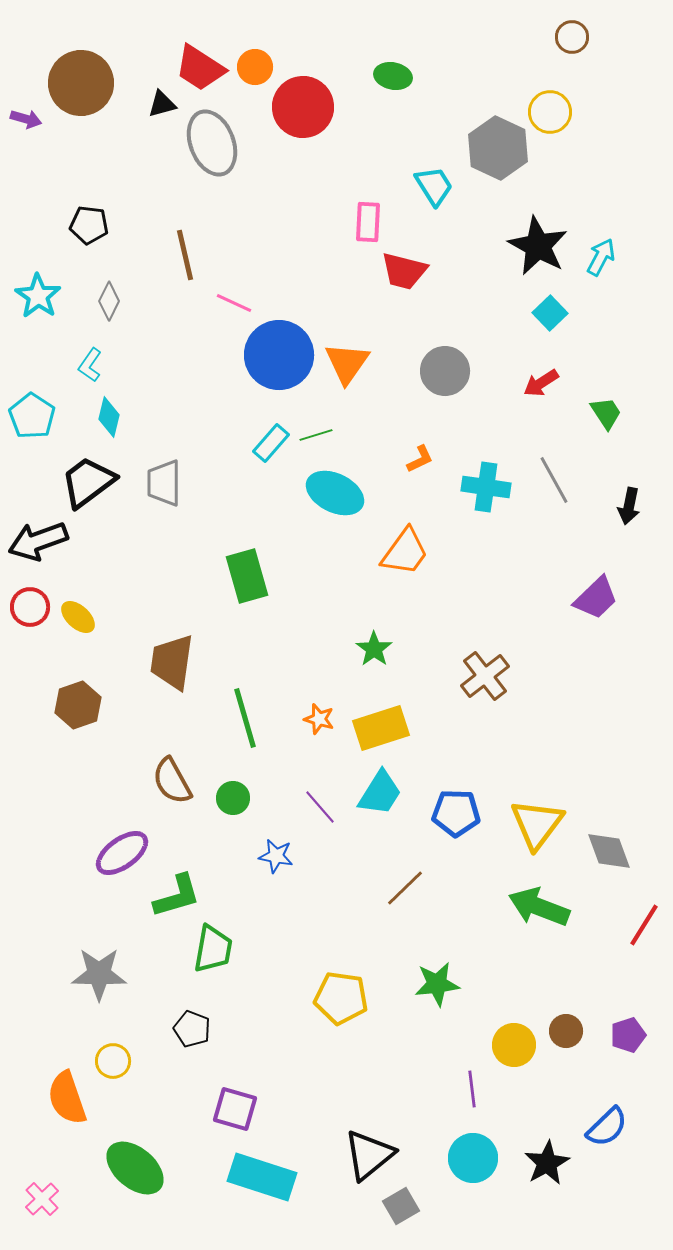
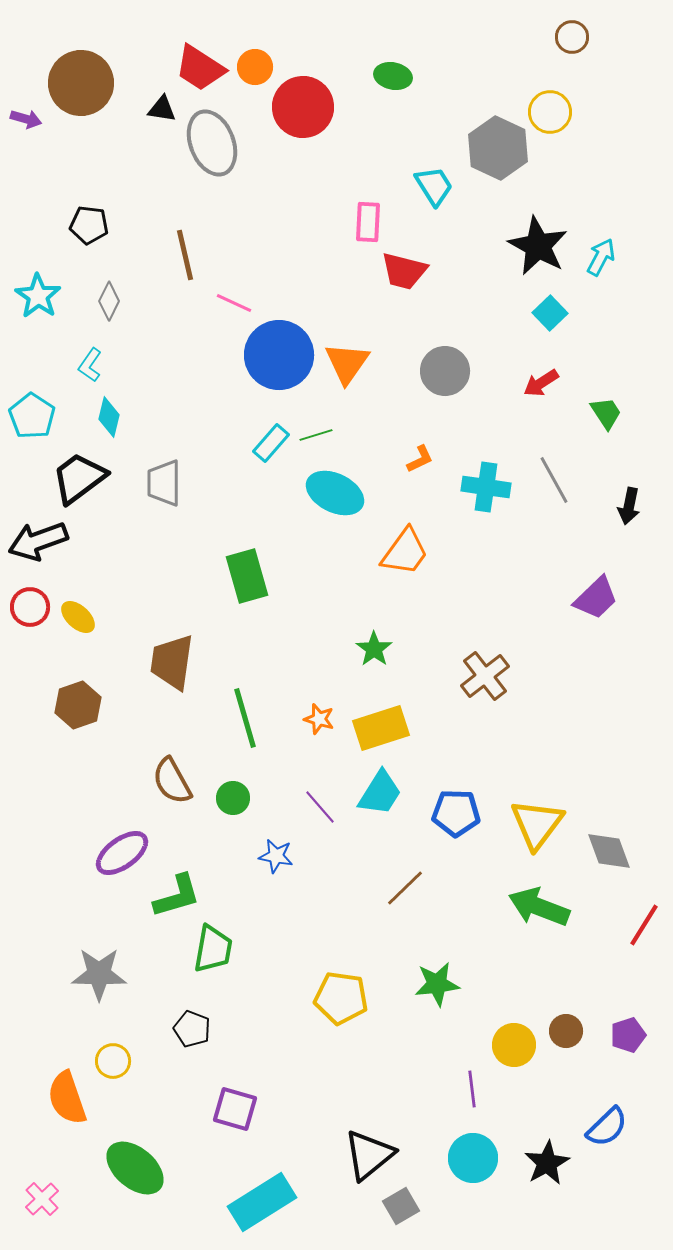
black triangle at (162, 104): moved 5 px down; rotated 24 degrees clockwise
black trapezoid at (88, 482): moved 9 px left, 4 px up
cyan rectangle at (262, 1177): moved 25 px down; rotated 50 degrees counterclockwise
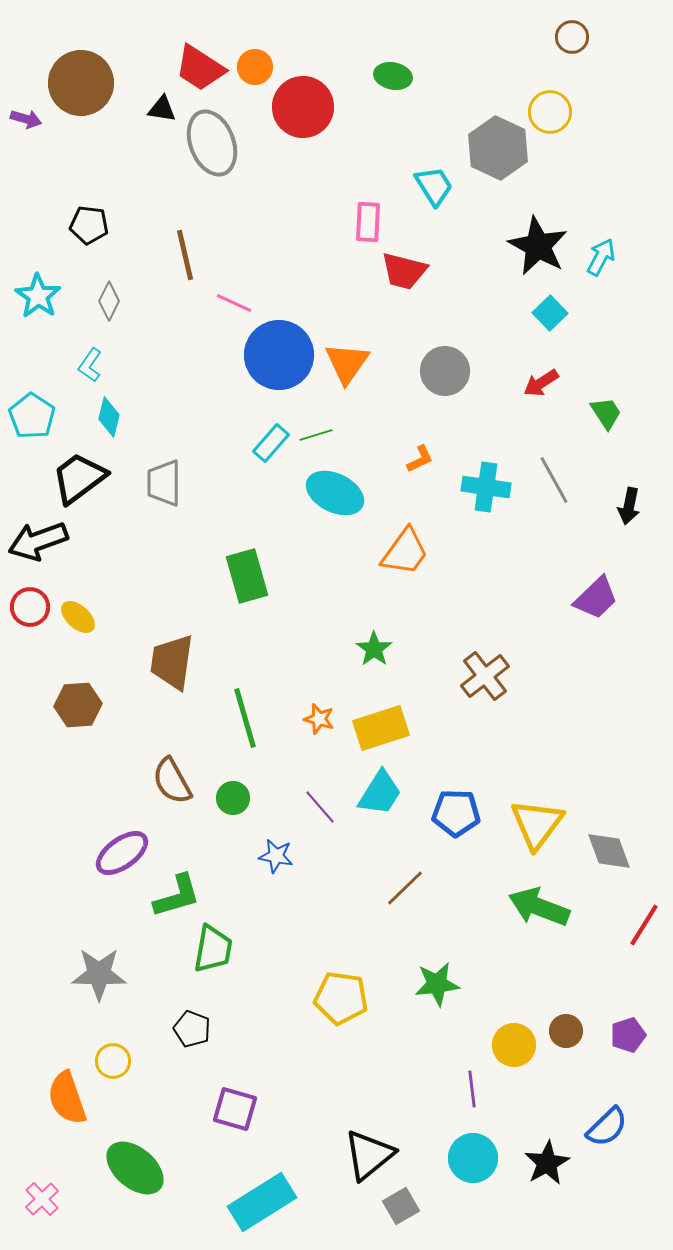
brown hexagon at (78, 705): rotated 15 degrees clockwise
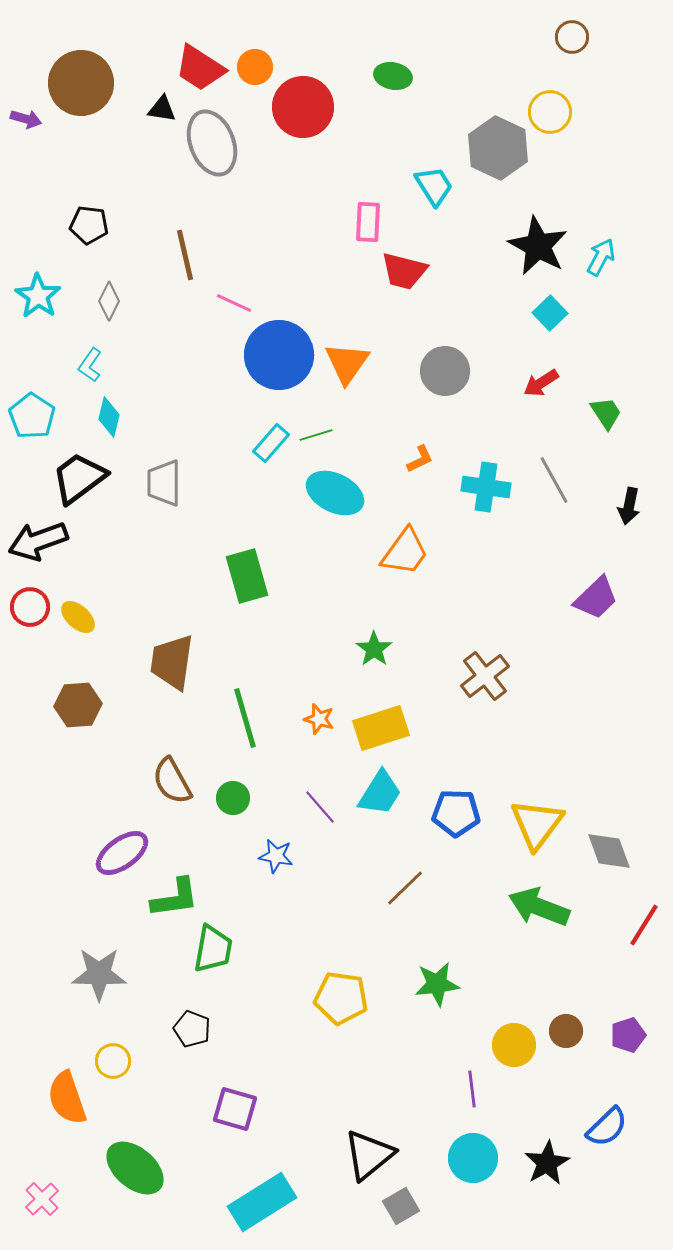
green L-shape at (177, 896): moved 2 px left, 2 px down; rotated 8 degrees clockwise
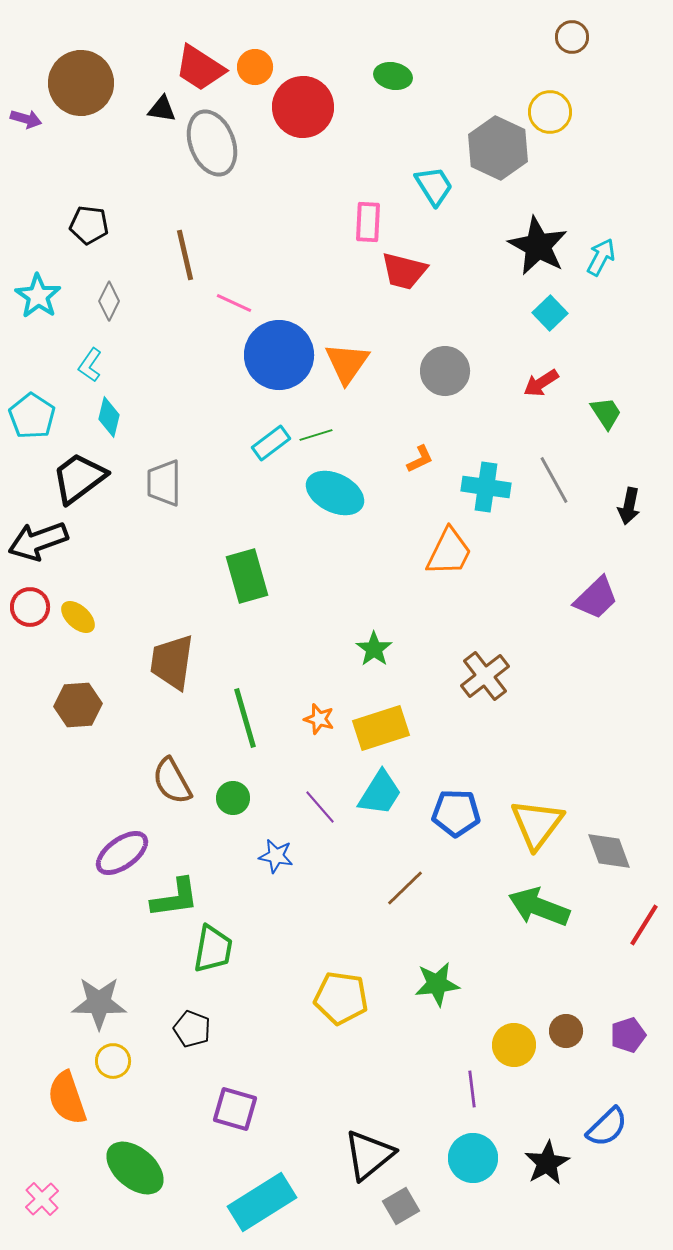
cyan rectangle at (271, 443): rotated 12 degrees clockwise
orange trapezoid at (405, 552): moved 44 px right; rotated 10 degrees counterclockwise
gray star at (99, 974): moved 29 px down
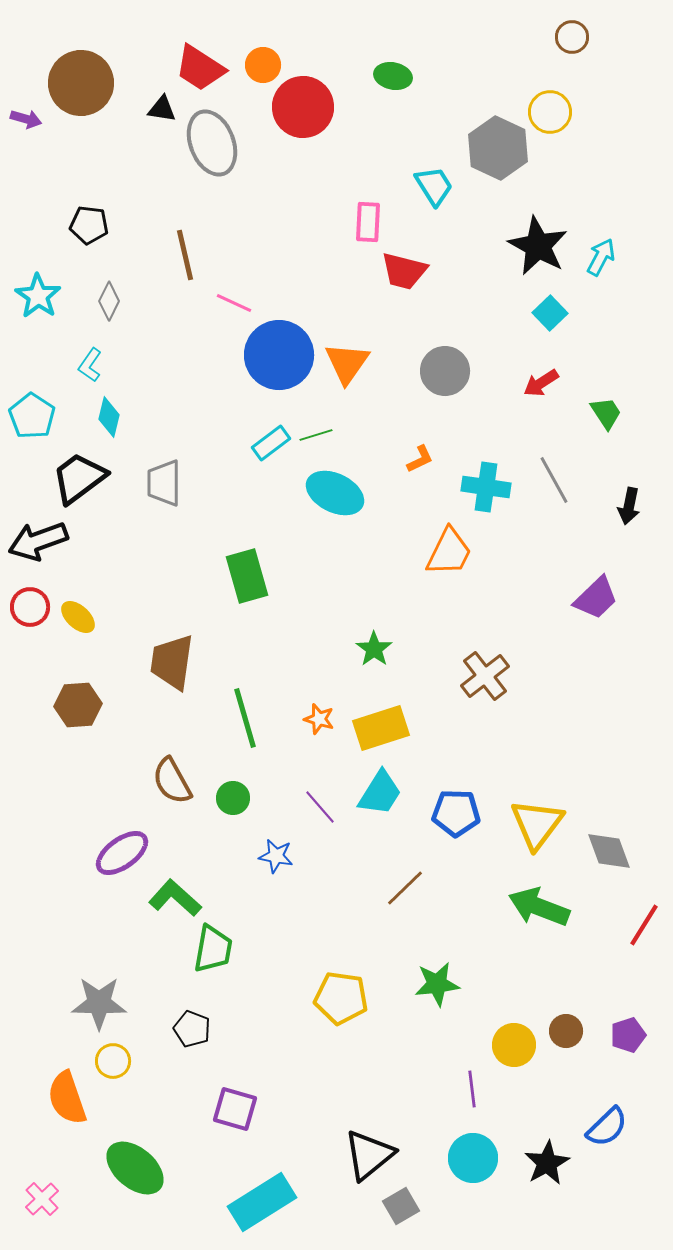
orange circle at (255, 67): moved 8 px right, 2 px up
green L-shape at (175, 898): rotated 130 degrees counterclockwise
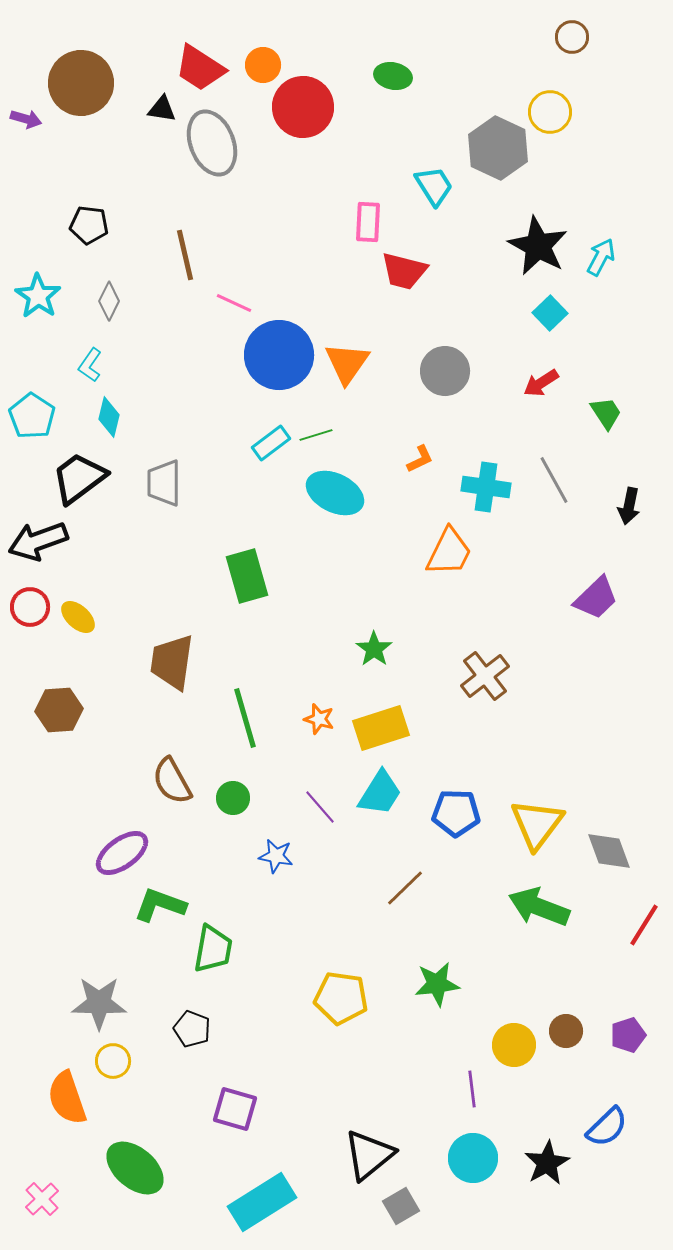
brown hexagon at (78, 705): moved 19 px left, 5 px down
green L-shape at (175, 898): moved 15 px left, 7 px down; rotated 22 degrees counterclockwise
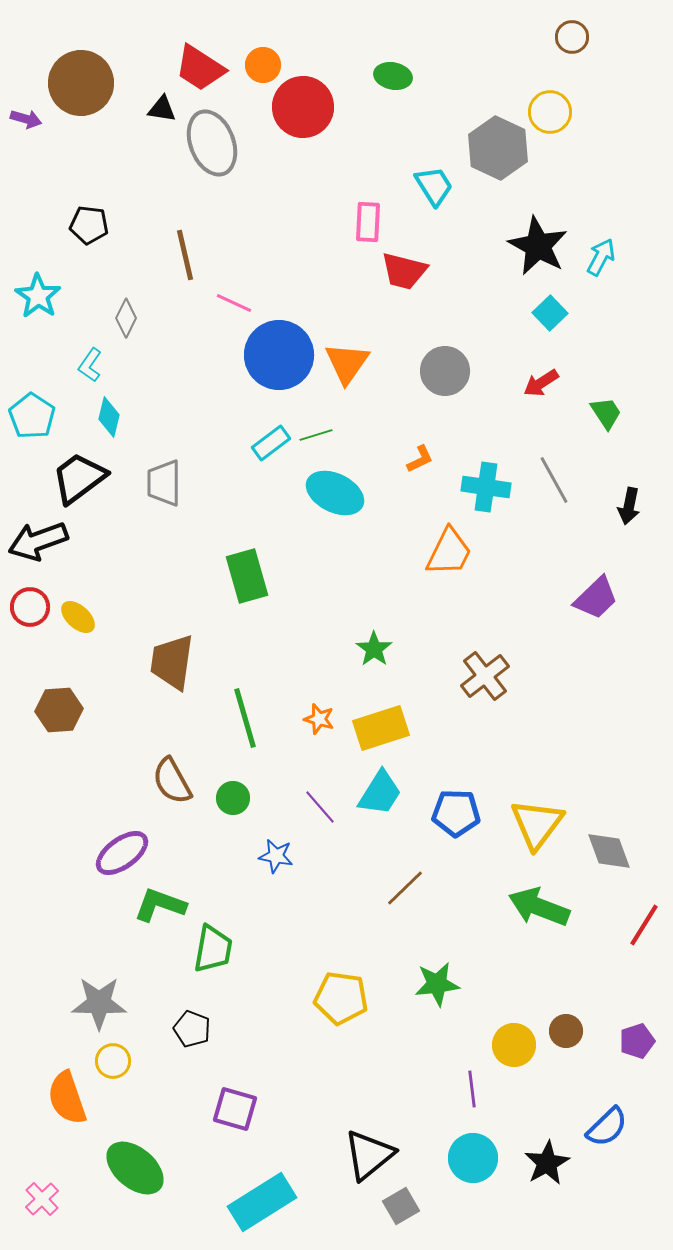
gray diamond at (109, 301): moved 17 px right, 17 px down
purple pentagon at (628, 1035): moved 9 px right, 6 px down
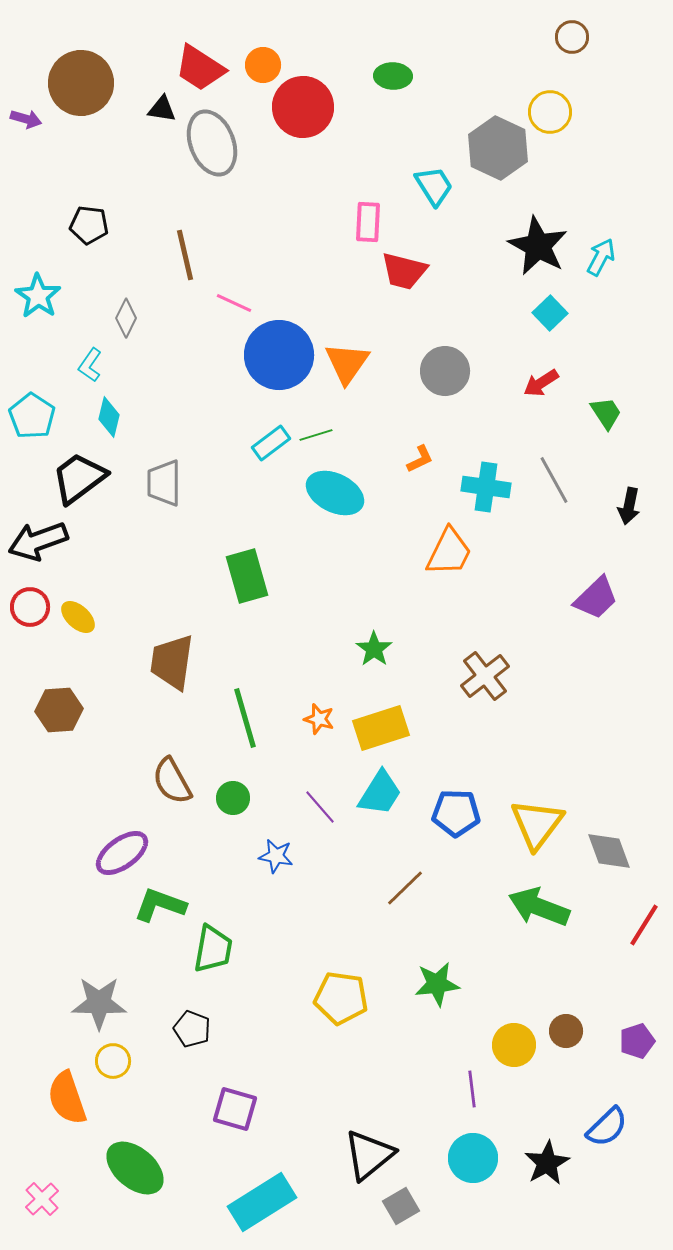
green ellipse at (393, 76): rotated 9 degrees counterclockwise
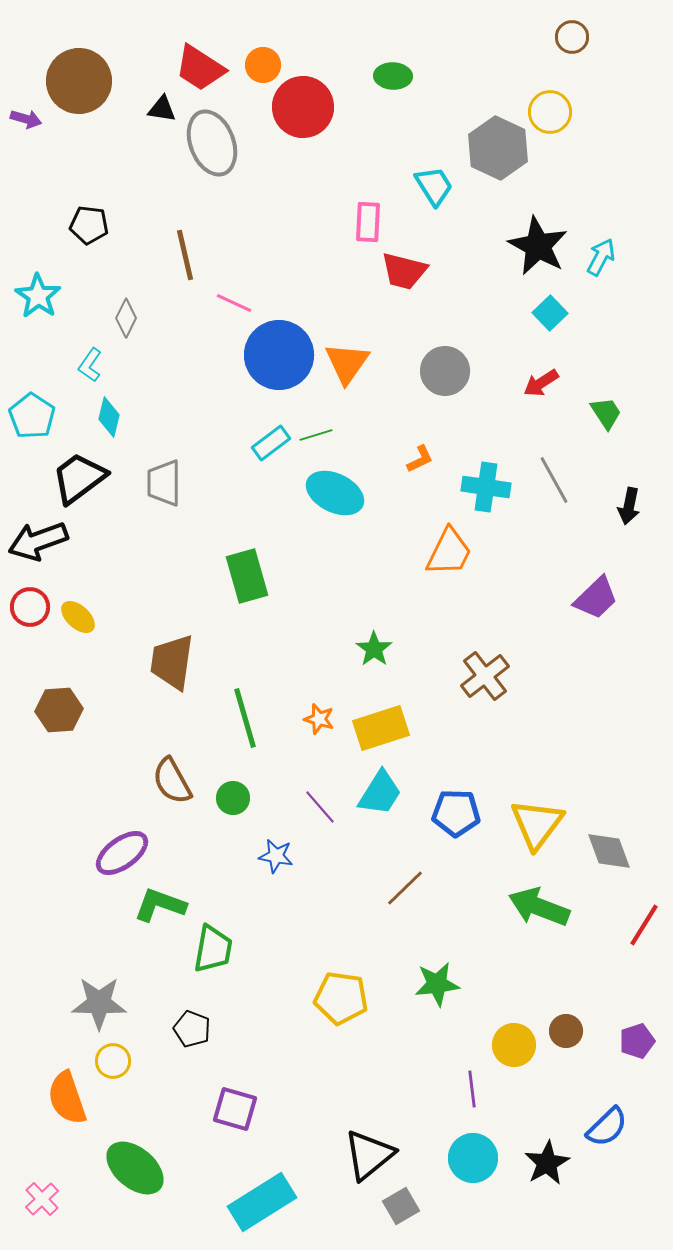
brown circle at (81, 83): moved 2 px left, 2 px up
